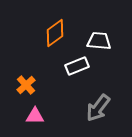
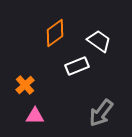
white trapezoid: rotated 30 degrees clockwise
orange cross: moved 1 px left
gray arrow: moved 3 px right, 5 px down
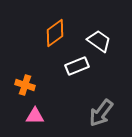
orange cross: rotated 30 degrees counterclockwise
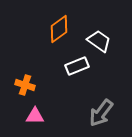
orange diamond: moved 4 px right, 4 px up
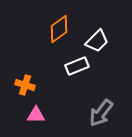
white trapezoid: moved 2 px left; rotated 100 degrees clockwise
pink triangle: moved 1 px right, 1 px up
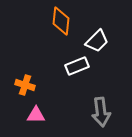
orange diamond: moved 2 px right, 8 px up; rotated 48 degrees counterclockwise
gray arrow: moved 1 px up; rotated 44 degrees counterclockwise
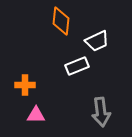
white trapezoid: rotated 20 degrees clockwise
orange cross: rotated 18 degrees counterclockwise
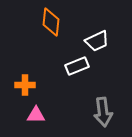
orange diamond: moved 10 px left, 1 px down
gray arrow: moved 2 px right
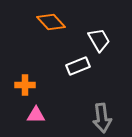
orange diamond: rotated 48 degrees counterclockwise
white trapezoid: moved 2 px right, 1 px up; rotated 95 degrees counterclockwise
white rectangle: moved 1 px right
gray arrow: moved 1 px left, 6 px down
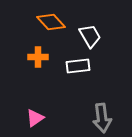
white trapezoid: moved 9 px left, 4 px up
white rectangle: rotated 15 degrees clockwise
orange cross: moved 13 px right, 28 px up
pink triangle: moved 1 px left, 3 px down; rotated 36 degrees counterclockwise
